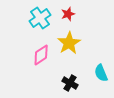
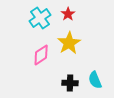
red star: rotated 16 degrees counterclockwise
cyan semicircle: moved 6 px left, 7 px down
black cross: rotated 28 degrees counterclockwise
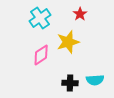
red star: moved 12 px right
yellow star: moved 1 px left, 1 px up; rotated 15 degrees clockwise
cyan semicircle: rotated 72 degrees counterclockwise
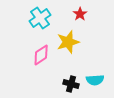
black cross: moved 1 px right, 1 px down; rotated 14 degrees clockwise
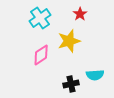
yellow star: moved 1 px right, 1 px up
cyan semicircle: moved 5 px up
black cross: rotated 28 degrees counterclockwise
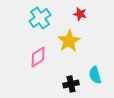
red star: rotated 24 degrees counterclockwise
yellow star: rotated 15 degrees counterclockwise
pink diamond: moved 3 px left, 2 px down
cyan semicircle: rotated 78 degrees clockwise
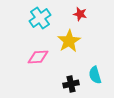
pink diamond: rotated 30 degrees clockwise
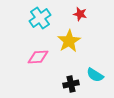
cyan semicircle: rotated 42 degrees counterclockwise
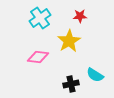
red star: moved 2 px down; rotated 16 degrees counterclockwise
pink diamond: rotated 10 degrees clockwise
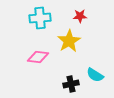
cyan cross: rotated 30 degrees clockwise
